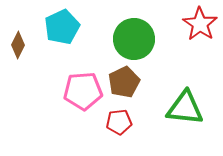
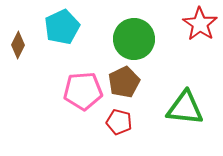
red pentagon: rotated 20 degrees clockwise
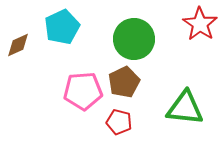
brown diamond: rotated 40 degrees clockwise
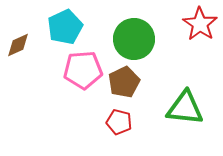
cyan pentagon: moved 3 px right
pink pentagon: moved 21 px up
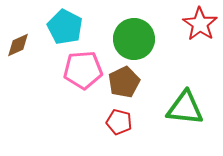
cyan pentagon: rotated 20 degrees counterclockwise
